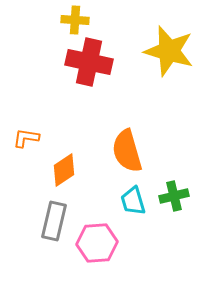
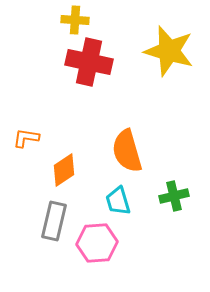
cyan trapezoid: moved 15 px left
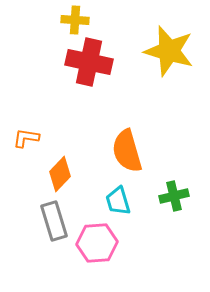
orange diamond: moved 4 px left, 4 px down; rotated 12 degrees counterclockwise
gray rectangle: rotated 30 degrees counterclockwise
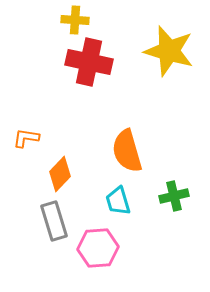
pink hexagon: moved 1 px right, 5 px down
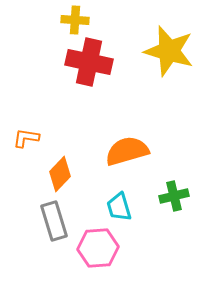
orange semicircle: rotated 90 degrees clockwise
cyan trapezoid: moved 1 px right, 6 px down
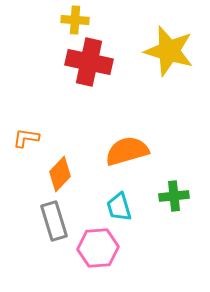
green cross: rotated 8 degrees clockwise
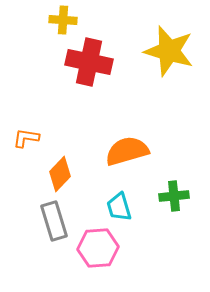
yellow cross: moved 12 px left
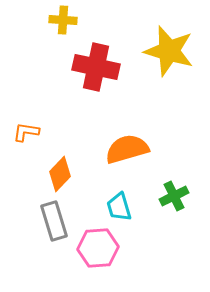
red cross: moved 7 px right, 5 px down
orange L-shape: moved 6 px up
orange semicircle: moved 2 px up
green cross: rotated 20 degrees counterclockwise
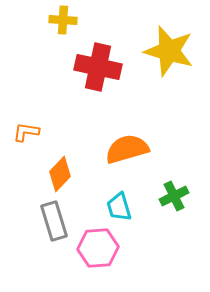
red cross: moved 2 px right
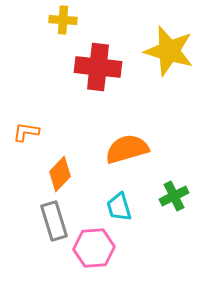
red cross: rotated 6 degrees counterclockwise
pink hexagon: moved 4 px left
